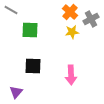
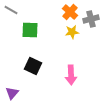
gray cross: rotated 14 degrees clockwise
black square: rotated 24 degrees clockwise
purple triangle: moved 4 px left, 1 px down
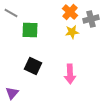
gray line: moved 3 px down
pink arrow: moved 1 px left, 1 px up
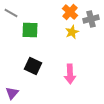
yellow star: rotated 16 degrees counterclockwise
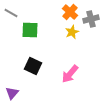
pink arrow: rotated 42 degrees clockwise
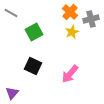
green square: moved 4 px right, 2 px down; rotated 30 degrees counterclockwise
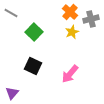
green square: rotated 18 degrees counterclockwise
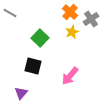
gray line: moved 1 px left
gray cross: rotated 21 degrees counterclockwise
green square: moved 6 px right, 6 px down
black square: rotated 12 degrees counterclockwise
pink arrow: moved 2 px down
purple triangle: moved 9 px right
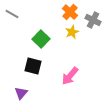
gray line: moved 2 px right, 1 px down
gray cross: moved 2 px right, 1 px down; rotated 28 degrees counterclockwise
green square: moved 1 px right, 1 px down
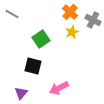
green square: rotated 12 degrees clockwise
pink arrow: moved 11 px left, 12 px down; rotated 24 degrees clockwise
